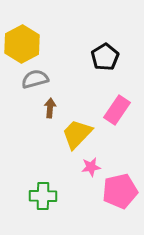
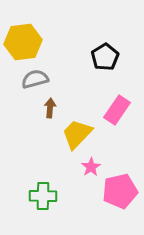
yellow hexagon: moved 1 px right, 2 px up; rotated 21 degrees clockwise
pink star: rotated 24 degrees counterclockwise
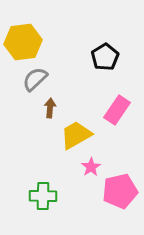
gray semicircle: rotated 28 degrees counterclockwise
yellow trapezoid: moved 1 px left, 1 px down; rotated 16 degrees clockwise
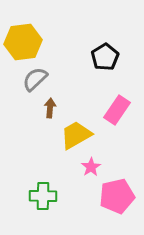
pink pentagon: moved 3 px left, 5 px down
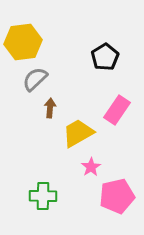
yellow trapezoid: moved 2 px right, 2 px up
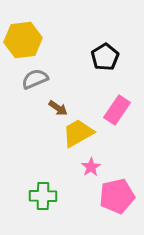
yellow hexagon: moved 2 px up
gray semicircle: rotated 20 degrees clockwise
brown arrow: moved 8 px right; rotated 120 degrees clockwise
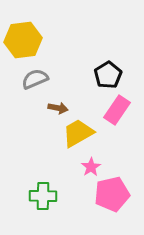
black pentagon: moved 3 px right, 18 px down
brown arrow: rotated 24 degrees counterclockwise
pink pentagon: moved 5 px left, 2 px up
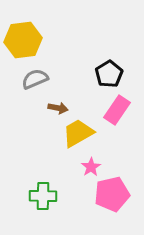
black pentagon: moved 1 px right, 1 px up
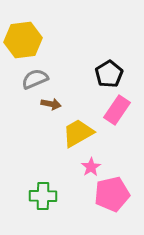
brown arrow: moved 7 px left, 4 px up
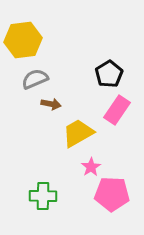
pink pentagon: rotated 16 degrees clockwise
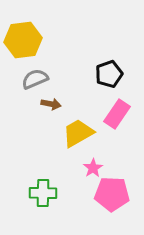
black pentagon: rotated 12 degrees clockwise
pink rectangle: moved 4 px down
pink star: moved 2 px right, 1 px down
green cross: moved 3 px up
